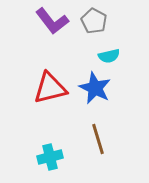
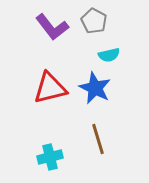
purple L-shape: moved 6 px down
cyan semicircle: moved 1 px up
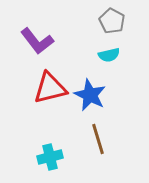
gray pentagon: moved 18 px right
purple L-shape: moved 15 px left, 14 px down
blue star: moved 5 px left, 7 px down
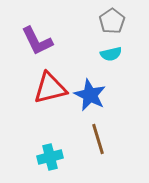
gray pentagon: rotated 10 degrees clockwise
purple L-shape: rotated 12 degrees clockwise
cyan semicircle: moved 2 px right, 1 px up
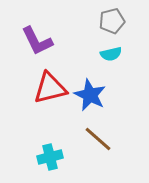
gray pentagon: rotated 20 degrees clockwise
brown line: rotated 32 degrees counterclockwise
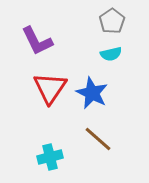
gray pentagon: rotated 20 degrees counterclockwise
red triangle: rotated 42 degrees counterclockwise
blue star: moved 2 px right, 2 px up
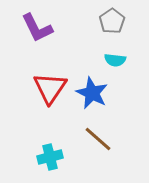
purple L-shape: moved 13 px up
cyan semicircle: moved 4 px right, 6 px down; rotated 20 degrees clockwise
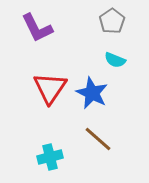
cyan semicircle: rotated 15 degrees clockwise
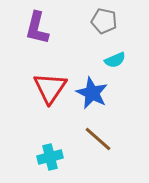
gray pentagon: moved 8 px left; rotated 25 degrees counterclockwise
purple L-shape: rotated 40 degrees clockwise
cyan semicircle: rotated 45 degrees counterclockwise
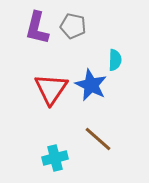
gray pentagon: moved 31 px left, 5 px down
cyan semicircle: rotated 65 degrees counterclockwise
red triangle: moved 1 px right, 1 px down
blue star: moved 1 px left, 8 px up
cyan cross: moved 5 px right, 1 px down
